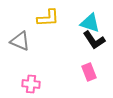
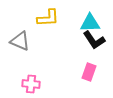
cyan triangle: rotated 20 degrees counterclockwise
pink rectangle: rotated 42 degrees clockwise
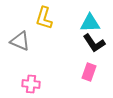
yellow L-shape: moved 4 px left; rotated 110 degrees clockwise
black L-shape: moved 3 px down
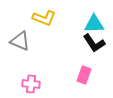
yellow L-shape: rotated 85 degrees counterclockwise
cyan triangle: moved 4 px right, 1 px down
pink rectangle: moved 5 px left, 3 px down
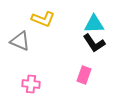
yellow L-shape: moved 1 px left, 1 px down
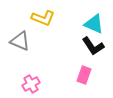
yellow L-shape: moved 1 px up
cyan triangle: rotated 25 degrees clockwise
black L-shape: moved 1 px left, 3 px down
pink cross: rotated 36 degrees counterclockwise
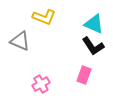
yellow L-shape: moved 1 px right, 1 px up
pink cross: moved 10 px right
